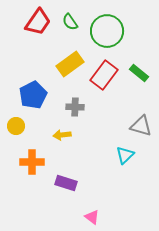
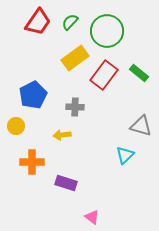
green semicircle: rotated 78 degrees clockwise
yellow rectangle: moved 5 px right, 6 px up
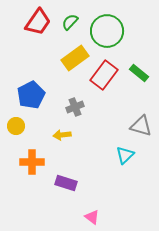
blue pentagon: moved 2 px left
gray cross: rotated 24 degrees counterclockwise
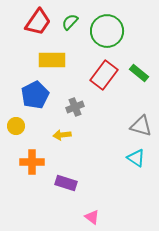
yellow rectangle: moved 23 px left, 2 px down; rotated 36 degrees clockwise
blue pentagon: moved 4 px right
cyan triangle: moved 11 px right, 3 px down; rotated 42 degrees counterclockwise
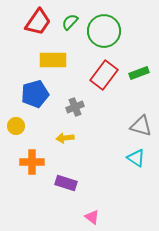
green circle: moved 3 px left
yellow rectangle: moved 1 px right
green rectangle: rotated 60 degrees counterclockwise
blue pentagon: moved 1 px up; rotated 12 degrees clockwise
yellow arrow: moved 3 px right, 3 px down
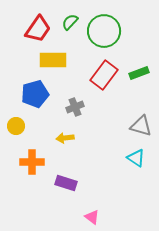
red trapezoid: moved 7 px down
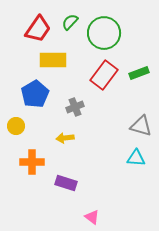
green circle: moved 2 px down
blue pentagon: rotated 16 degrees counterclockwise
cyan triangle: rotated 30 degrees counterclockwise
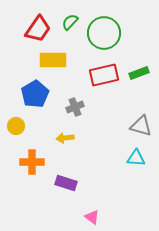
red rectangle: rotated 40 degrees clockwise
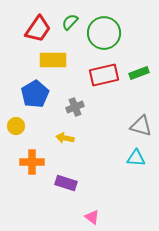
yellow arrow: rotated 18 degrees clockwise
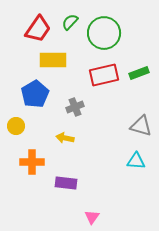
cyan triangle: moved 3 px down
purple rectangle: rotated 10 degrees counterclockwise
pink triangle: rotated 28 degrees clockwise
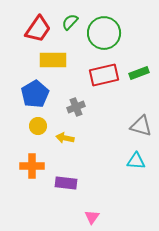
gray cross: moved 1 px right
yellow circle: moved 22 px right
orange cross: moved 4 px down
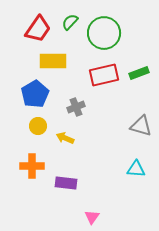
yellow rectangle: moved 1 px down
yellow arrow: rotated 12 degrees clockwise
cyan triangle: moved 8 px down
